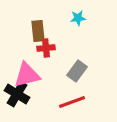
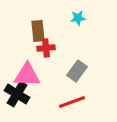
pink triangle: rotated 16 degrees clockwise
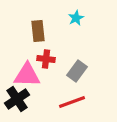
cyan star: moved 2 px left; rotated 21 degrees counterclockwise
red cross: moved 11 px down; rotated 12 degrees clockwise
black cross: moved 5 px down; rotated 25 degrees clockwise
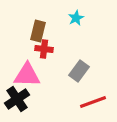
brown rectangle: rotated 20 degrees clockwise
red cross: moved 2 px left, 10 px up
gray rectangle: moved 2 px right
red line: moved 21 px right
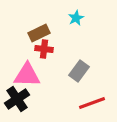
brown rectangle: moved 1 px right, 2 px down; rotated 50 degrees clockwise
red line: moved 1 px left, 1 px down
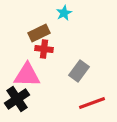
cyan star: moved 12 px left, 5 px up
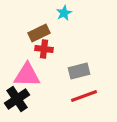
gray rectangle: rotated 40 degrees clockwise
red line: moved 8 px left, 7 px up
